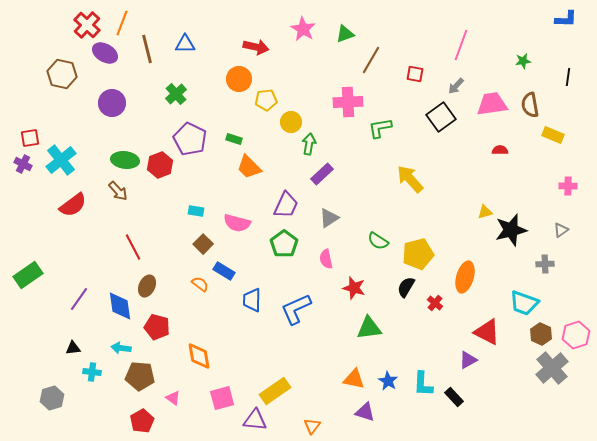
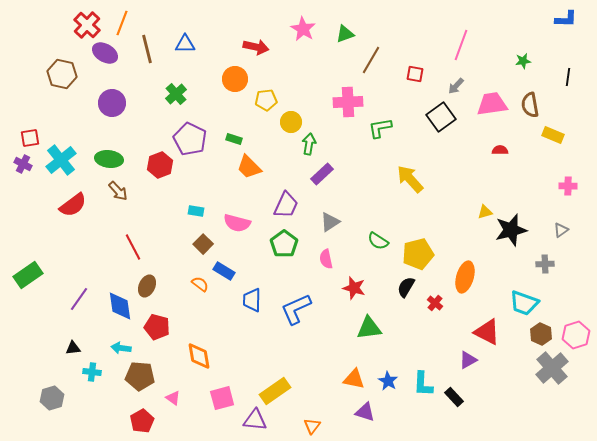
orange circle at (239, 79): moved 4 px left
green ellipse at (125, 160): moved 16 px left, 1 px up
gray triangle at (329, 218): moved 1 px right, 4 px down
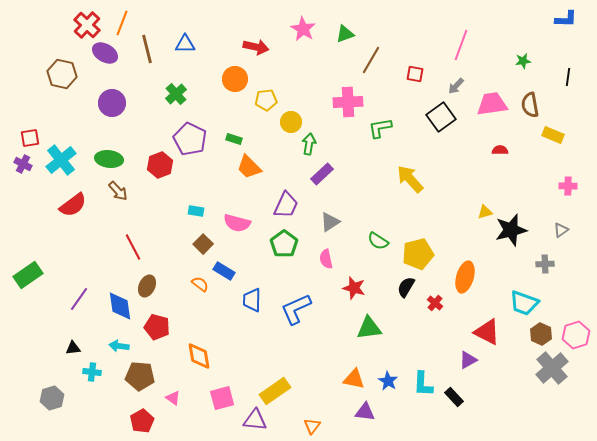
cyan arrow at (121, 348): moved 2 px left, 2 px up
purple triangle at (365, 412): rotated 10 degrees counterclockwise
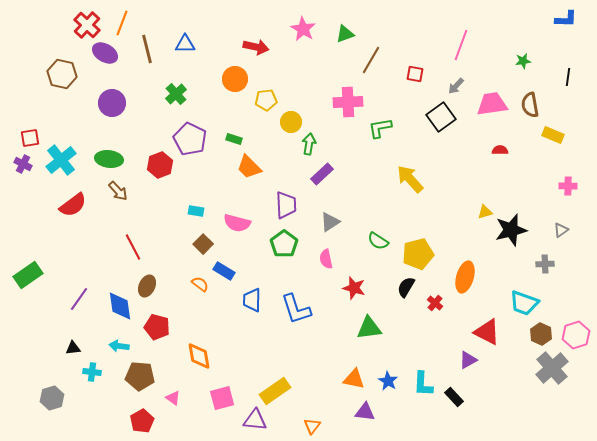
purple trapezoid at (286, 205): rotated 28 degrees counterclockwise
blue L-shape at (296, 309): rotated 84 degrees counterclockwise
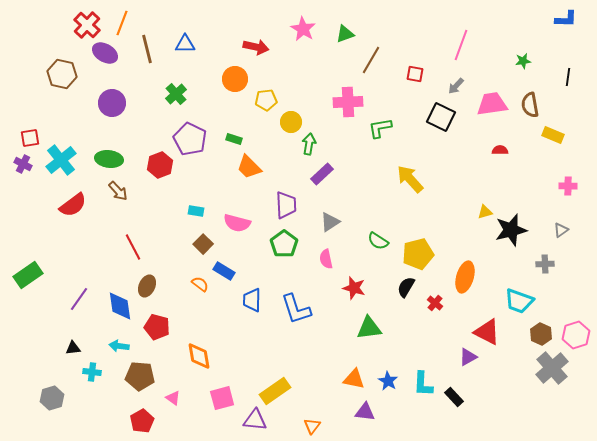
black square at (441, 117): rotated 28 degrees counterclockwise
cyan trapezoid at (524, 303): moved 5 px left, 2 px up
purple triangle at (468, 360): moved 3 px up
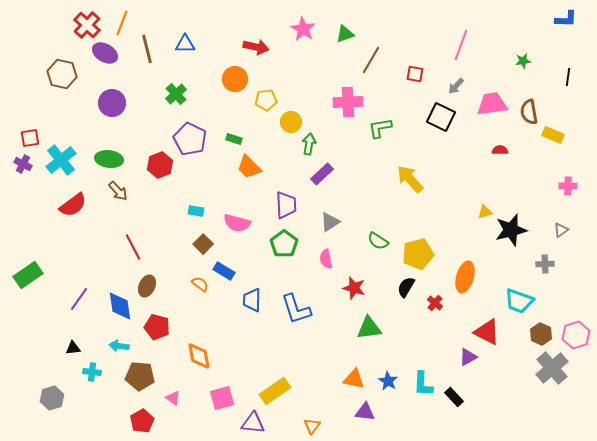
brown semicircle at (530, 105): moved 1 px left, 7 px down
purple triangle at (255, 420): moved 2 px left, 3 px down
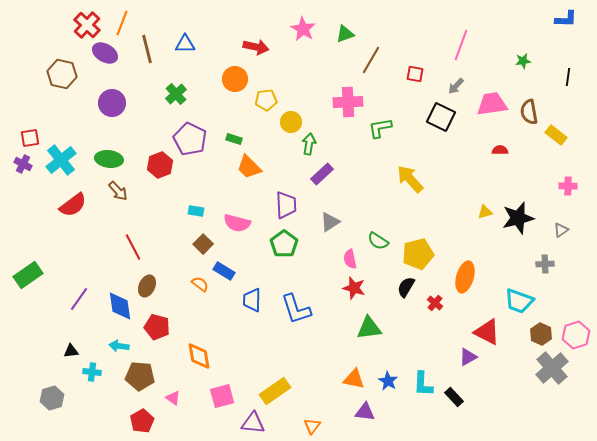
yellow rectangle at (553, 135): moved 3 px right; rotated 15 degrees clockwise
black star at (511, 230): moved 7 px right, 12 px up
pink semicircle at (326, 259): moved 24 px right
black triangle at (73, 348): moved 2 px left, 3 px down
pink square at (222, 398): moved 2 px up
